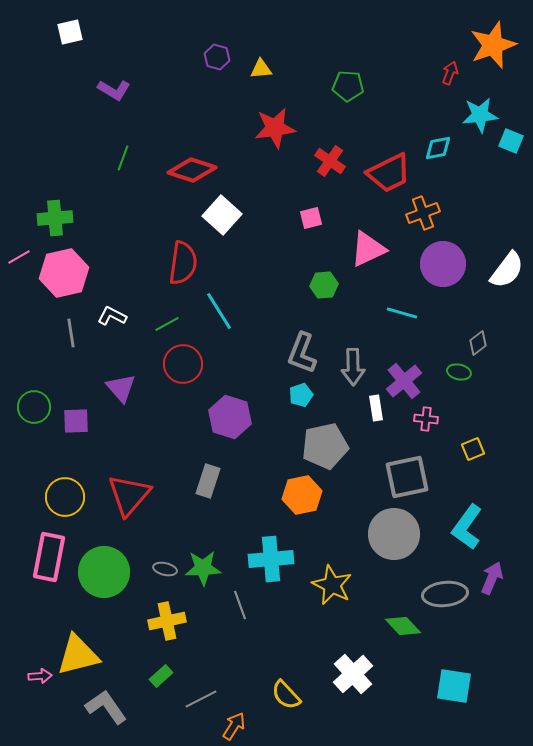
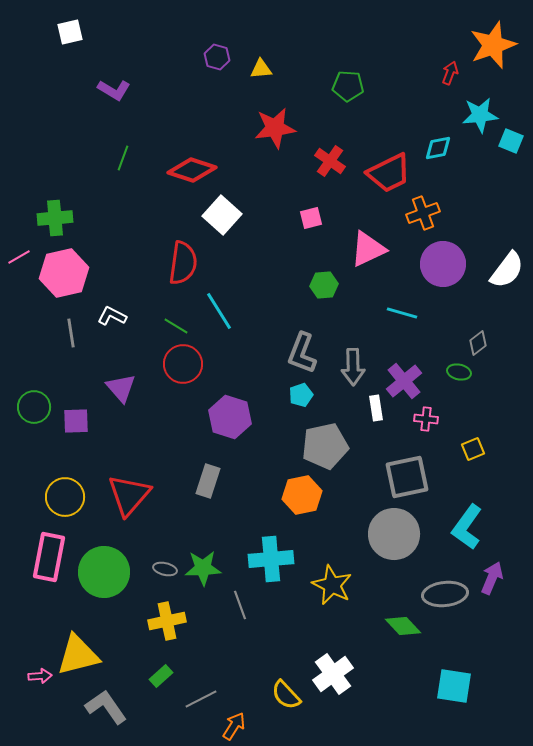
green line at (167, 324): moved 9 px right, 2 px down; rotated 60 degrees clockwise
white cross at (353, 674): moved 20 px left; rotated 6 degrees clockwise
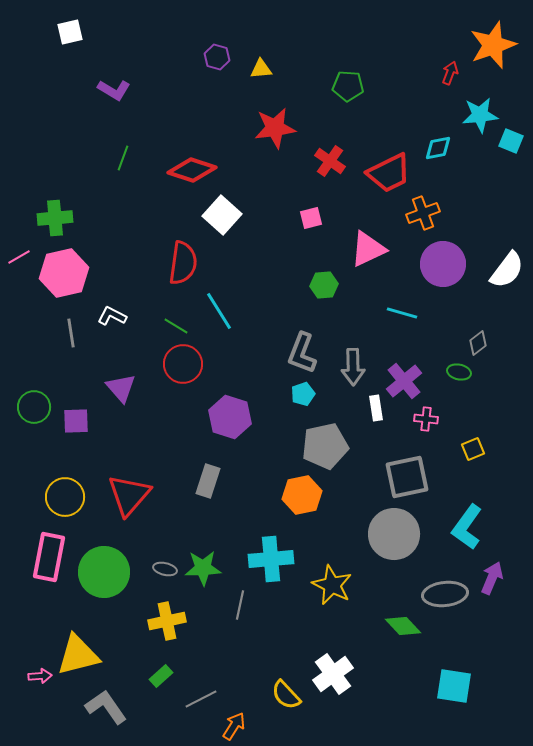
cyan pentagon at (301, 395): moved 2 px right, 1 px up
gray line at (240, 605): rotated 32 degrees clockwise
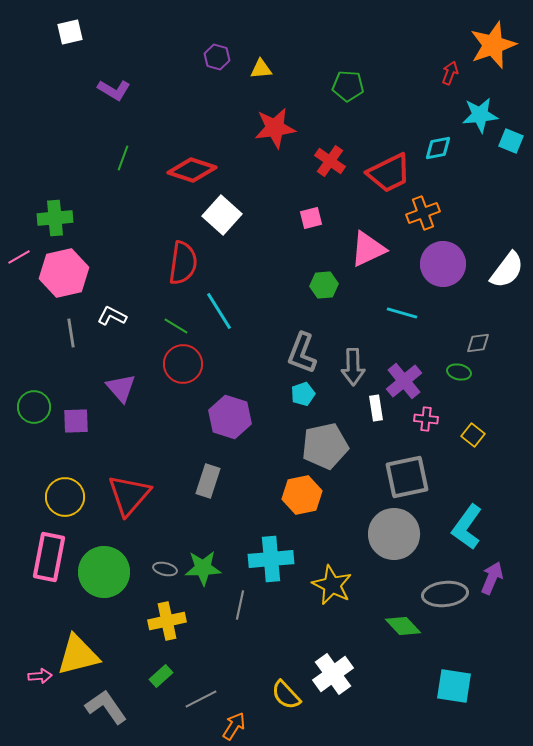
gray diamond at (478, 343): rotated 30 degrees clockwise
yellow square at (473, 449): moved 14 px up; rotated 30 degrees counterclockwise
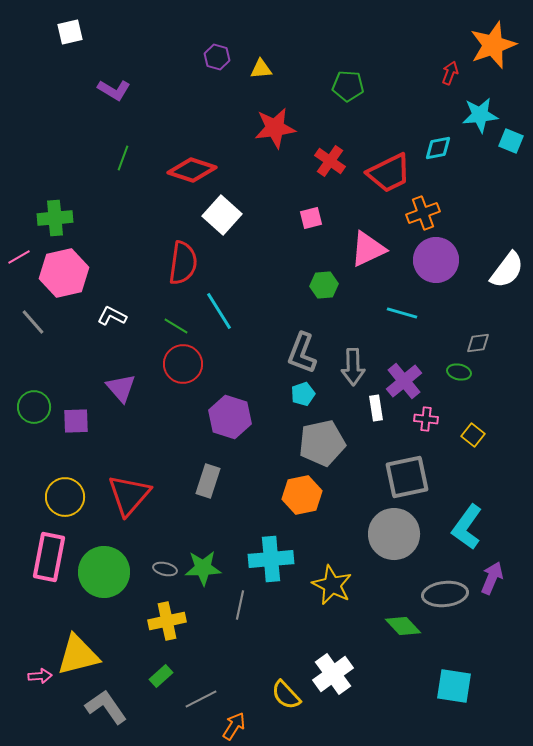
purple circle at (443, 264): moved 7 px left, 4 px up
gray line at (71, 333): moved 38 px left, 11 px up; rotated 32 degrees counterclockwise
gray pentagon at (325, 446): moved 3 px left, 3 px up
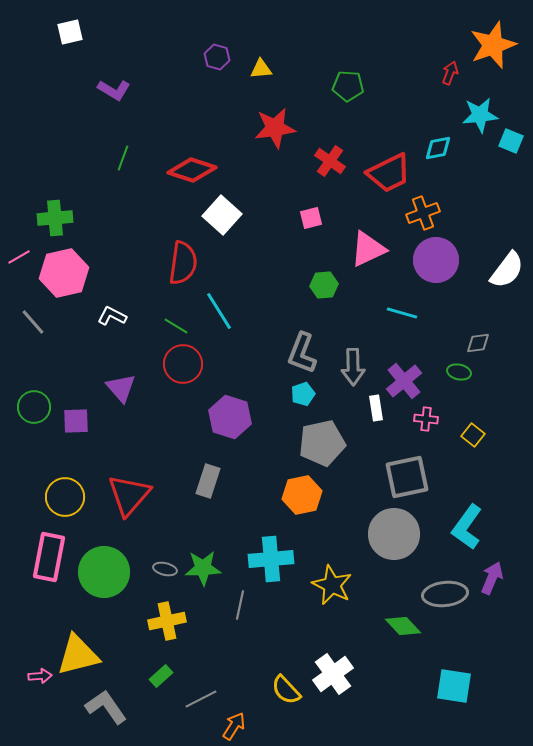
yellow semicircle at (286, 695): moved 5 px up
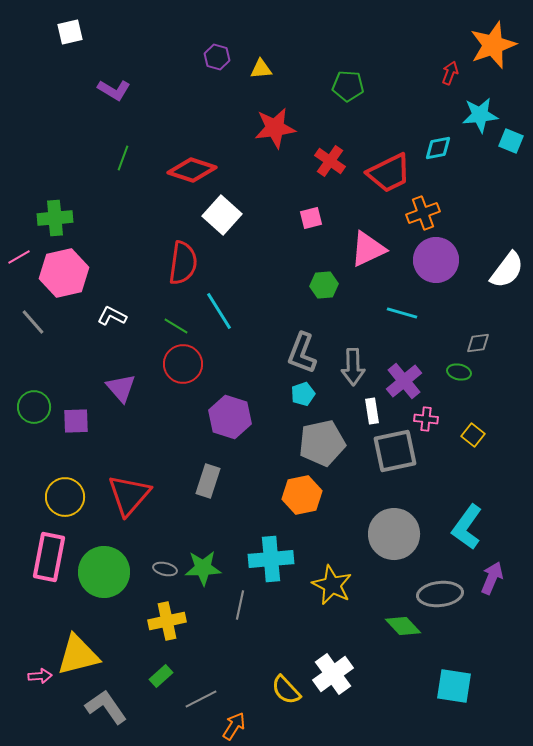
white rectangle at (376, 408): moved 4 px left, 3 px down
gray square at (407, 477): moved 12 px left, 26 px up
gray ellipse at (445, 594): moved 5 px left
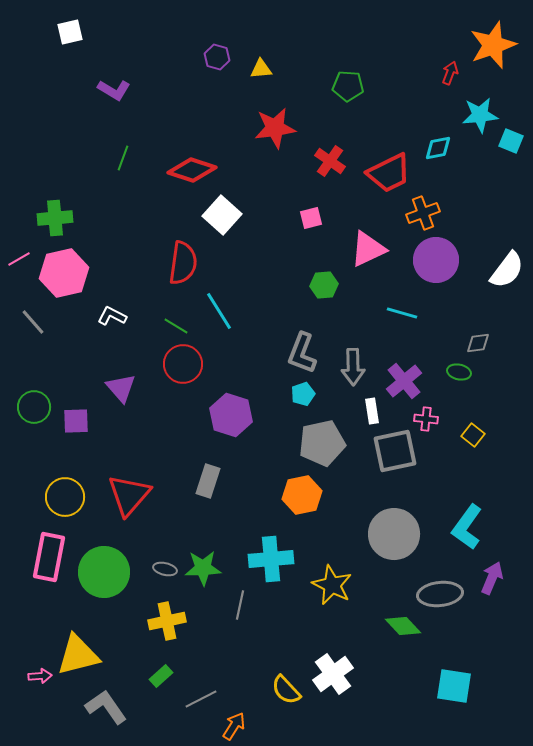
pink line at (19, 257): moved 2 px down
purple hexagon at (230, 417): moved 1 px right, 2 px up
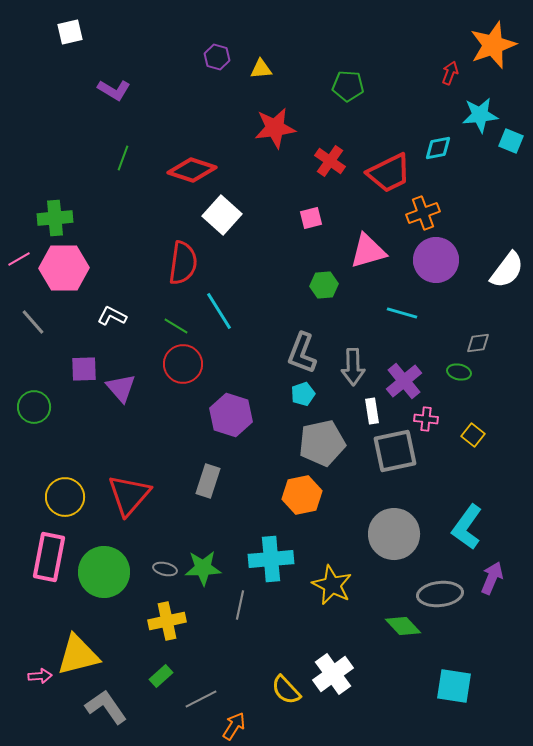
pink triangle at (368, 249): moved 2 px down; rotated 9 degrees clockwise
pink hexagon at (64, 273): moved 5 px up; rotated 12 degrees clockwise
purple square at (76, 421): moved 8 px right, 52 px up
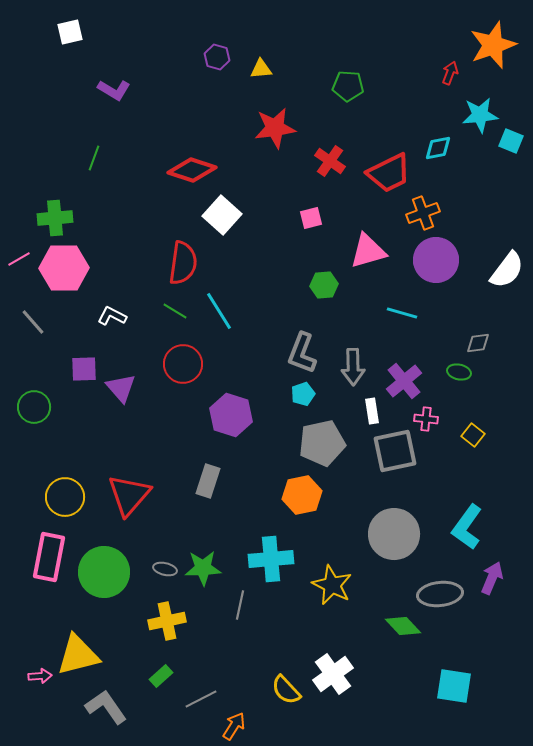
green line at (123, 158): moved 29 px left
green line at (176, 326): moved 1 px left, 15 px up
